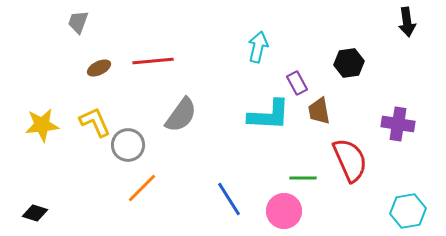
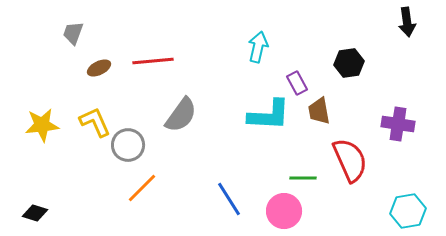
gray trapezoid: moved 5 px left, 11 px down
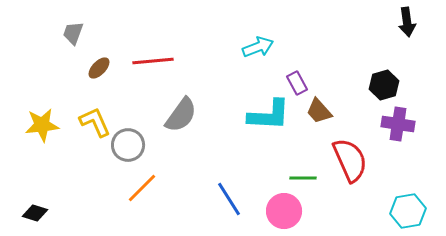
cyan arrow: rotated 56 degrees clockwise
black hexagon: moved 35 px right, 22 px down; rotated 8 degrees counterclockwise
brown ellipse: rotated 20 degrees counterclockwise
brown trapezoid: rotated 32 degrees counterclockwise
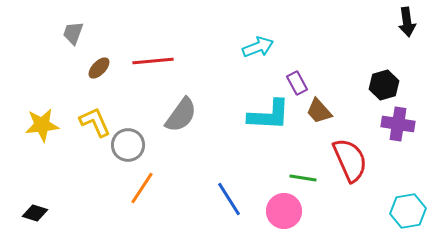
green line: rotated 8 degrees clockwise
orange line: rotated 12 degrees counterclockwise
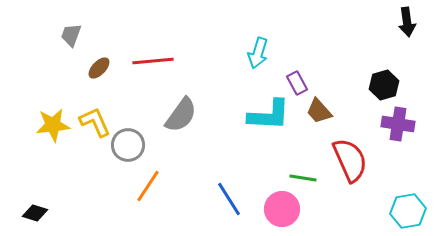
gray trapezoid: moved 2 px left, 2 px down
cyan arrow: moved 6 px down; rotated 128 degrees clockwise
yellow star: moved 11 px right
orange line: moved 6 px right, 2 px up
pink circle: moved 2 px left, 2 px up
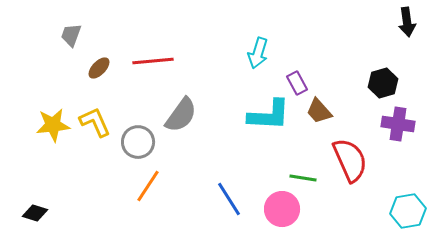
black hexagon: moved 1 px left, 2 px up
gray circle: moved 10 px right, 3 px up
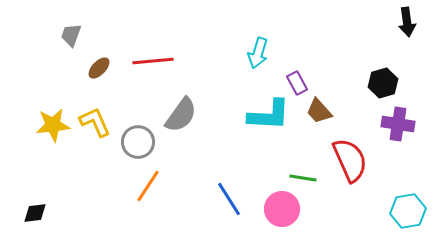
black diamond: rotated 25 degrees counterclockwise
